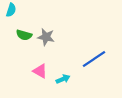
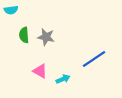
cyan semicircle: rotated 64 degrees clockwise
green semicircle: rotated 70 degrees clockwise
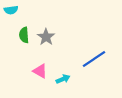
gray star: rotated 24 degrees clockwise
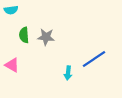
gray star: rotated 30 degrees counterclockwise
pink triangle: moved 28 px left, 6 px up
cyan arrow: moved 5 px right, 6 px up; rotated 120 degrees clockwise
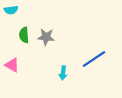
cyan arrow: moved 5 px left
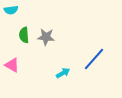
blue line: rotated 15 degrees counterclockwise
cyan arrow: rotated 128 degrees counterclockwise
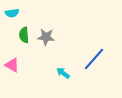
cyan semicircle: moved 1 px right, 3 px down
cyan arrow: rotated 112 degrees counterclockwise
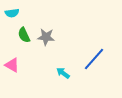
green semicircle: rotated 21 degrees counterclockwise
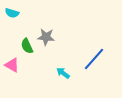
cyan semicircle: rotated 24 degrees clockwise
green semicircle: moved 3 px right, 11 px down
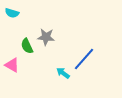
blue line: moved 10 px left
